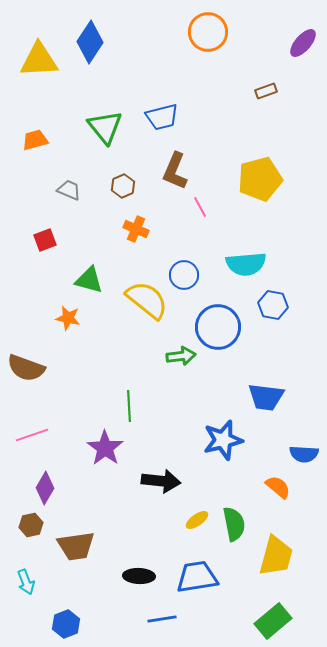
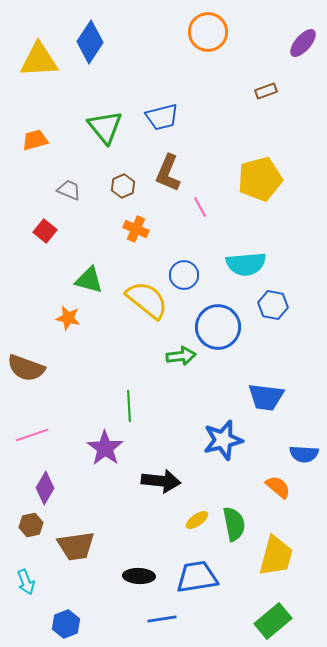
brown L-shape at (175, 171): moved 7 px left, 2 px down
red square at (45, 240): moved 9 px up; rotated 30 degrees counterclockwise
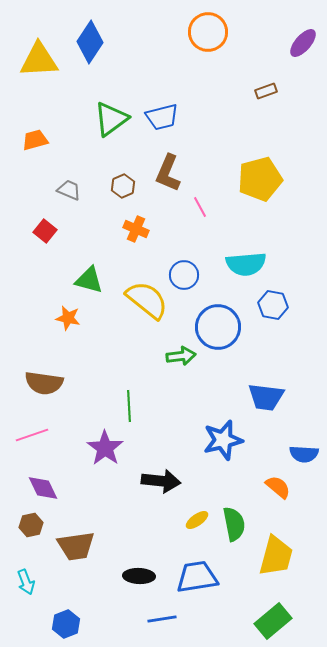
green triangle at (105, 127): moved 6 px right, 8 px up; rotated 33 degrees clockwise
brown semicircle at (26, 368): moved 18 px right, 15 px down; rotated 12 degrees counterclockwise
purple diamond at (45, 488): moved 2 px left; rotated 56 degrees counterclockwise
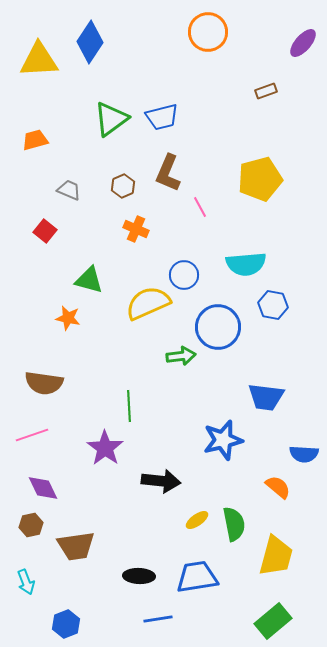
yellow semicircle at (147, 300): moved 1 px right, 3 px down; rotated 63 degrees counterclockwise
blue line at (162, 619): moved 4 px left
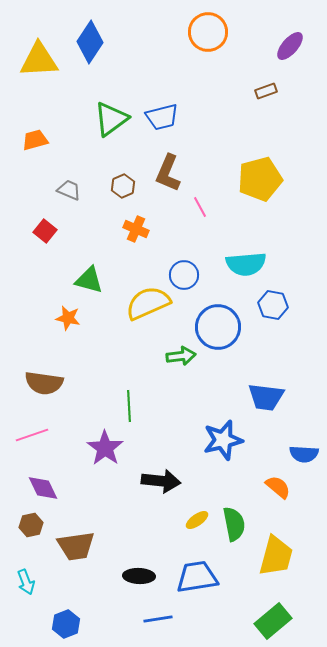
purple ellipse at (303, 43): moved 13 px left, 3 px down
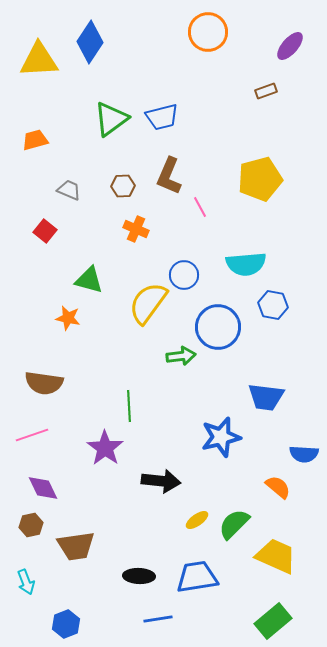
brown L-shape at (168, 173): moved 1 px right, 3 px down
brown hexagon at (123, 186): rotated 20 degrees clockwise
yellow semicircle at (148, 303): rotated 30 degrees counterclockwise
blue star at (223, 440): moved 2 px left, 3 px up
green semicircle at (234, 524): rotated 124 degrees counterclockwise
yellow trapezoid at (276, 556): rotated 81 degrees counterclockwise
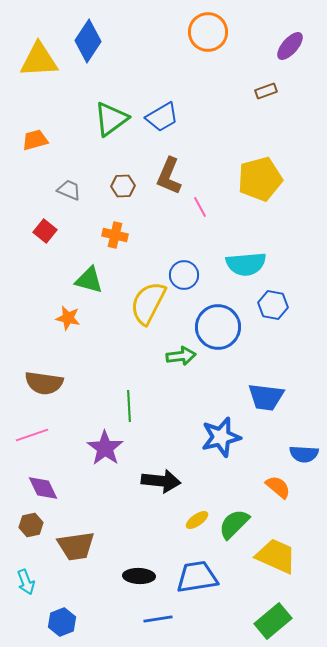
blue diamond at (90, 42): moved 2 px left, 1 px up
blue trapezoid at (162, 117): rotated 16 degrees counterclockwise
orange cross at (136, 229): moved 21 px left, 6 px down; rotated 10 degrees counterclockwise
yellow semicircle at (148, 303): rotated 9 degrees counterclockwise
blue hexagon at (66, 624): moved 4 px left, 2 px up
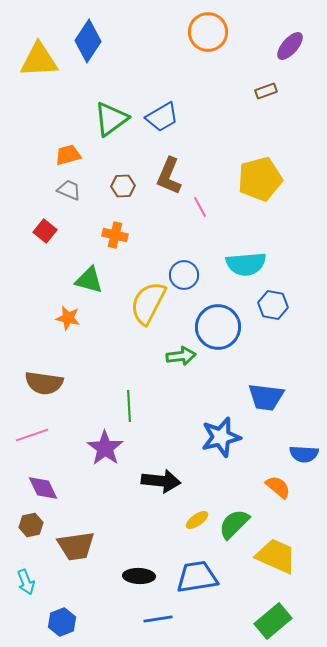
orange trapezoid at (35, 140): moved 33 px right, 15 px down
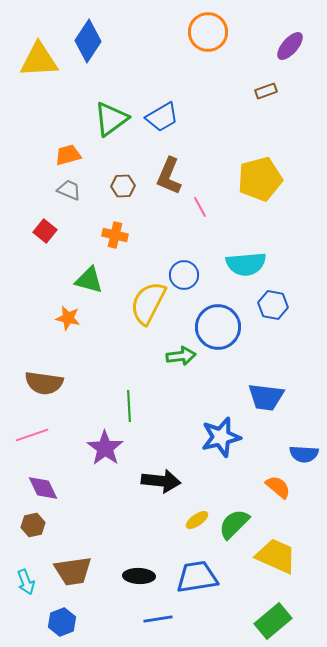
brown hexagon at (31, 525): moved 2 px right
brown trapezoid at (76, 546): moved 3 px left, 25 px down
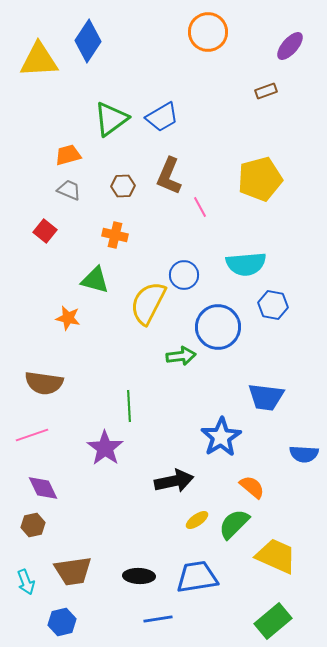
green triangle at (89, 280): moved 6 px right
blue star at (221, 437): rotated 18 degrees counterclockwise
black arrow at (161, 481): moved 13 px right; rotated 18 degrees counterclockwise
orange semicircle at (278, 487): moved 26 px left
blue hexagon at (62, 622): rotated 8 degrees clockwise
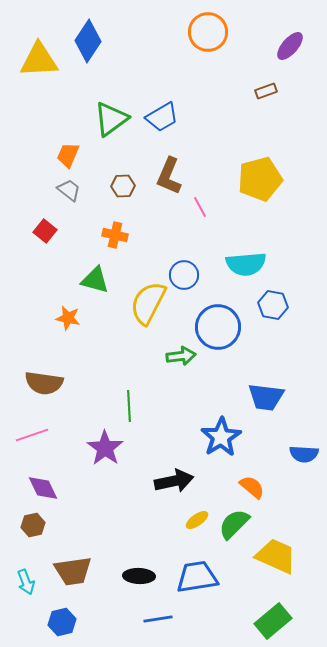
orange trapezoid at (68, 155): rotated 52 degrees counterclockwise
gray trapezoid at (69, 190): rotated 15 degrees clockwise
